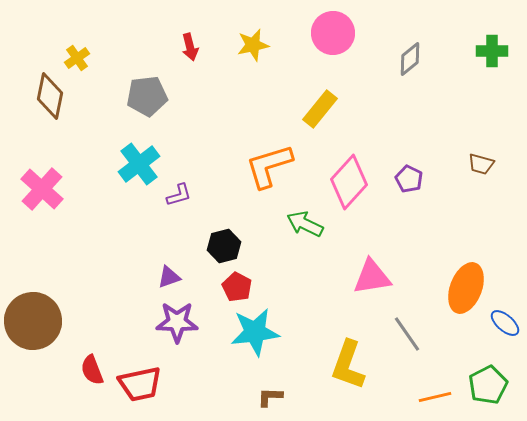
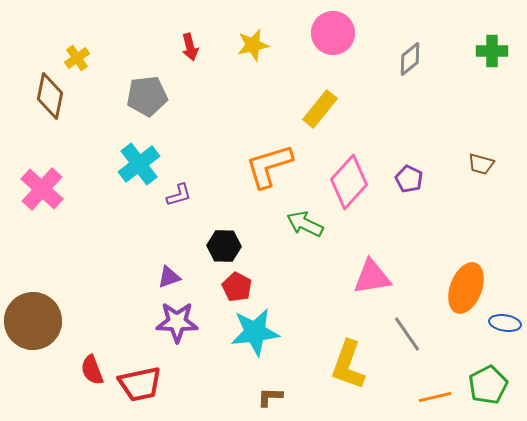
black hexagon: rotated 16 degrees clockwise
blue ellipse: rotated 32 degrees counterclockwise
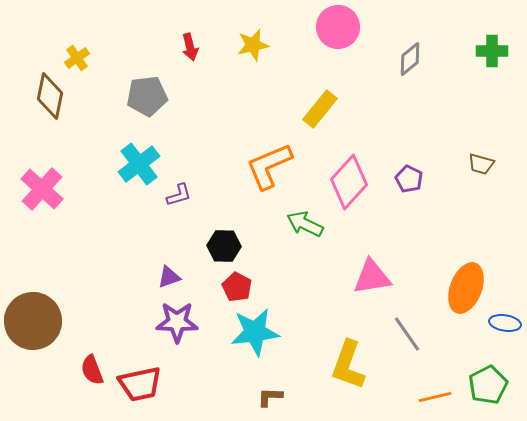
pink circle: moved 5 px right, 6 px up
orange L-shape: rotated 6 degrees counterclockwise
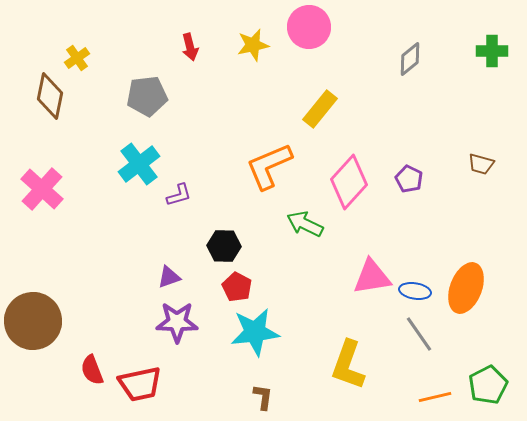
pink circle: moved 29 px left
blue ellipse: moved 90 px left, 32 px up
gray line: moved 12 px right
brown L-shape: moved 7 px left; rotated 96 degrees clockwise
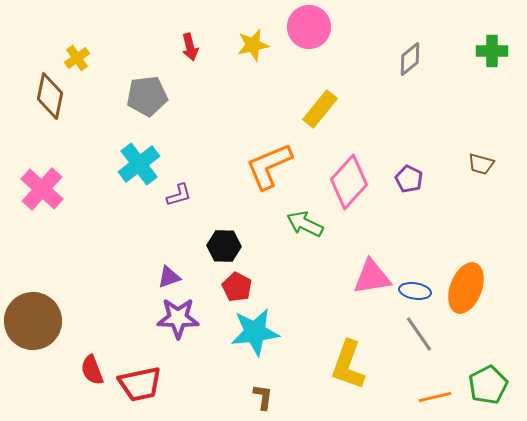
purple star: moved 1 px right, 4 px up
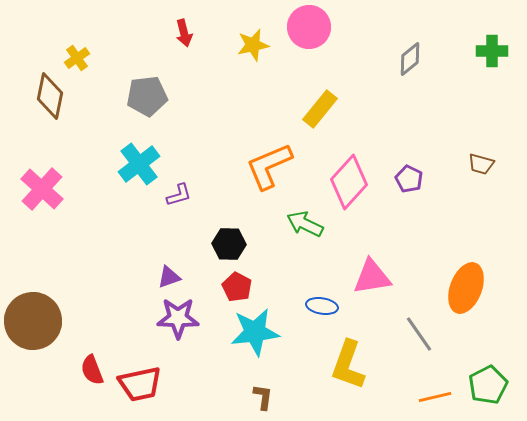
red arrow: moved 6 px left, 14 px up
black hexagon: moved 5 px right, 2 px up
blue ellipse: moved 93 px left, 15 px down
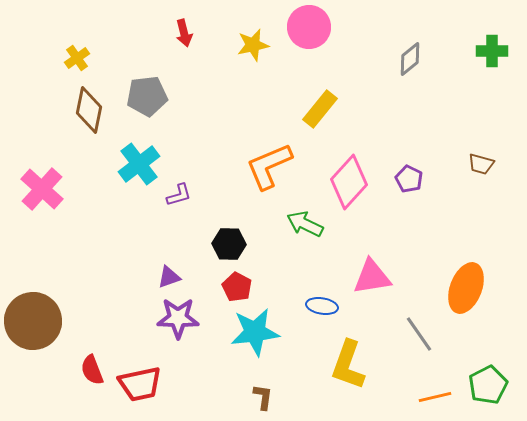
brown diamond: moved 39 px right, 14 px down
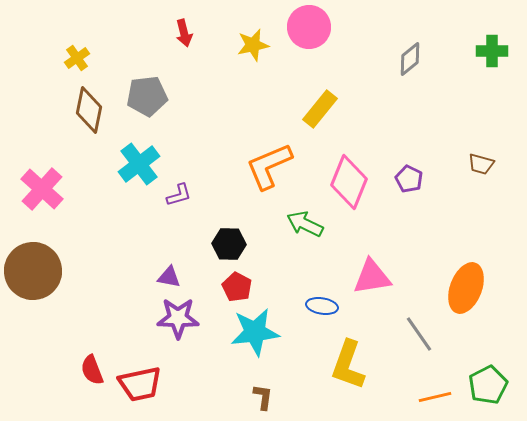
pink diamond: rotated 20 degrees counterclockwise
purple triangle: rotated 30 degrees clockwise
brown circle: moved 50 px up
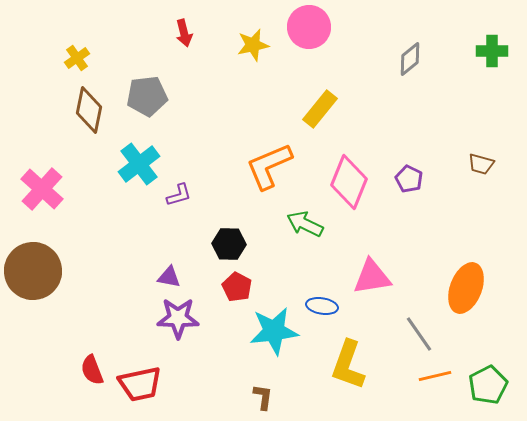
cyan star: moved 19 px right, 1 px up
orange line: moved 21 px up
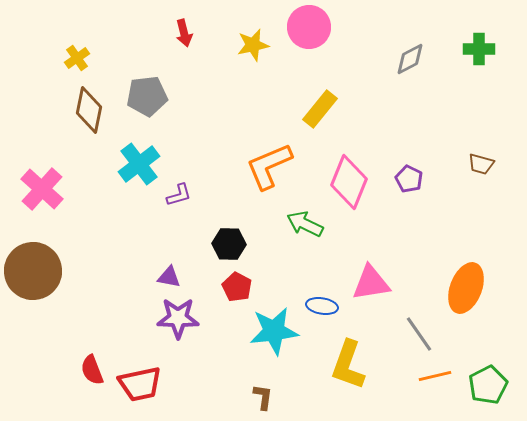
green cross: moved 13 px left, 2 px up
gray diamond: rotated 12 degrees clockwise
pink triangle: moved 1 px left, 6 px down
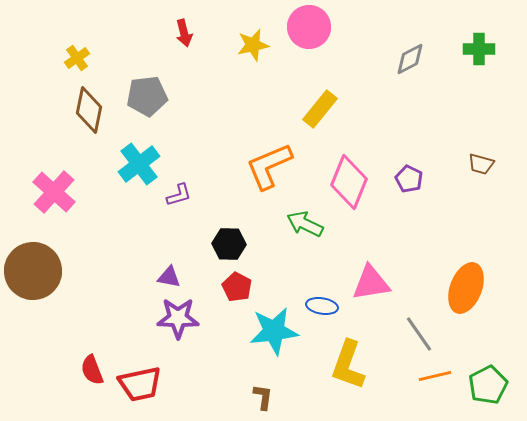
pink cross: moved 12 px right, 3 px down
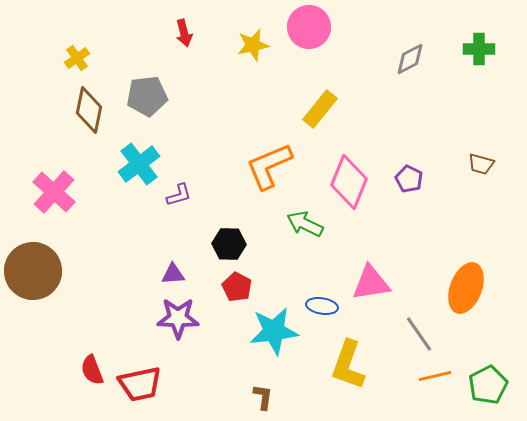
purple triangle: moved 4 px right, 3 px up; rotated 15 degrees counterclockwise
